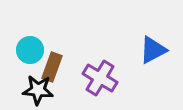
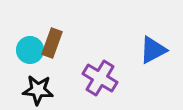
brown rectangle: moved 24 px up
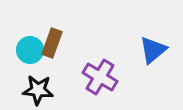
blue triangle: rotated 12 degrees counterclockwise
purple cross: moved 1 px up
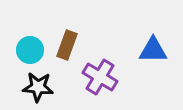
brown rectangle: moved 15 px right, 2 px down
blue triangle: rotated 40 degrees clockwise
black star: moved 3 px up
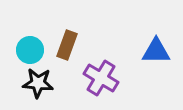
blue triangle: moved 3 px right, 1 px down
purple cross: moved 1 px right, 1 px down
black star: moved 4 px up
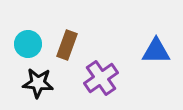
cyan circle: moved 2 px left, 6 px up
purple cross: rotated 24 degrees clockwise
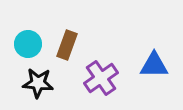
blue triangle: moved 2 px left, 14 px down
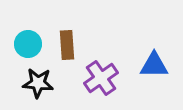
brown rectangle: rotated 24 degrees counterclockwise
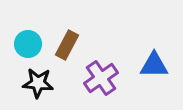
brown rectangle: rotated 32 degrees clockwise
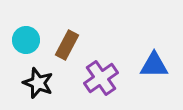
cyan circle: moved 2 px left, 4 px up
black star: rotated 16 degrees clockwise
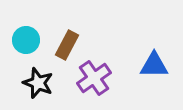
purple cross: moved 7 px left
